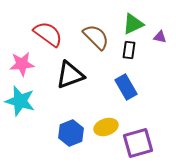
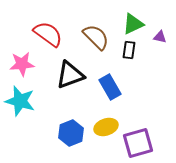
blue rectangle: moved 16 px left
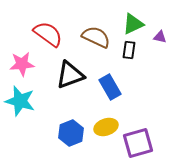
brown semicircle: rotated 20 degrees counterclockwise
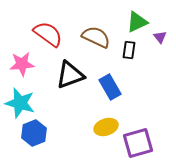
green triangle: moved 4 px right, 2 px up
purple triangle: rotated 40 degrees clockwise
cyan star: moved 2 px down
blue hexagon: moved 37 px left
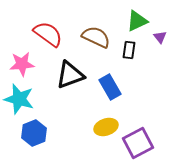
green triangle: moved 1 px up
cyan star: moved 1 px left, 4 px up
purple square: rotated 12 degrees counterclockwise
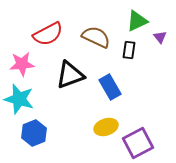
red semicircle: rotated 116 degrees clockwise
